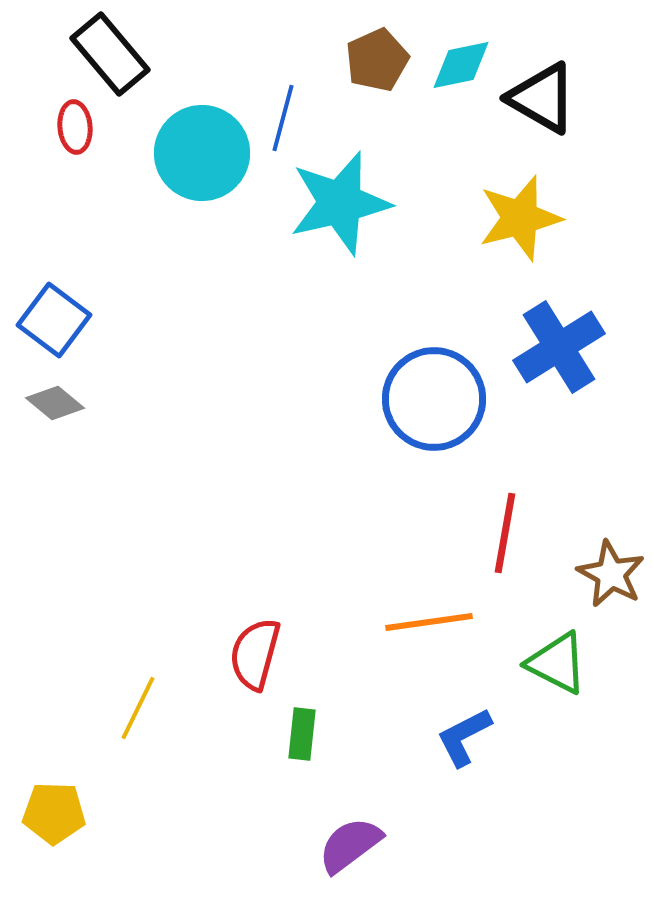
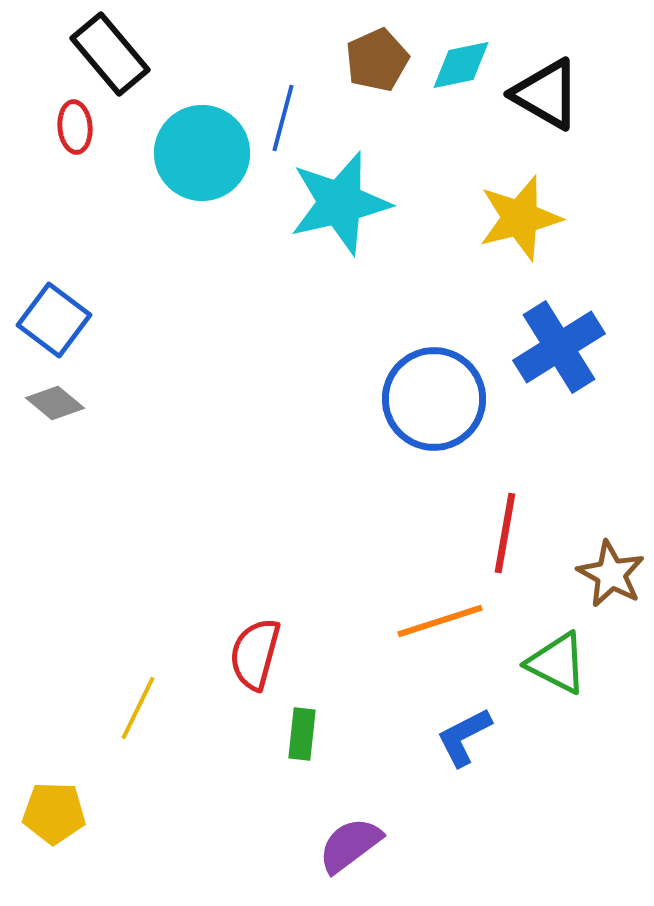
black triangle: moved 4 px right, 4 px up
orange line: moved 11 px right, 1 px up; rotated 10 degrees counterclockwise
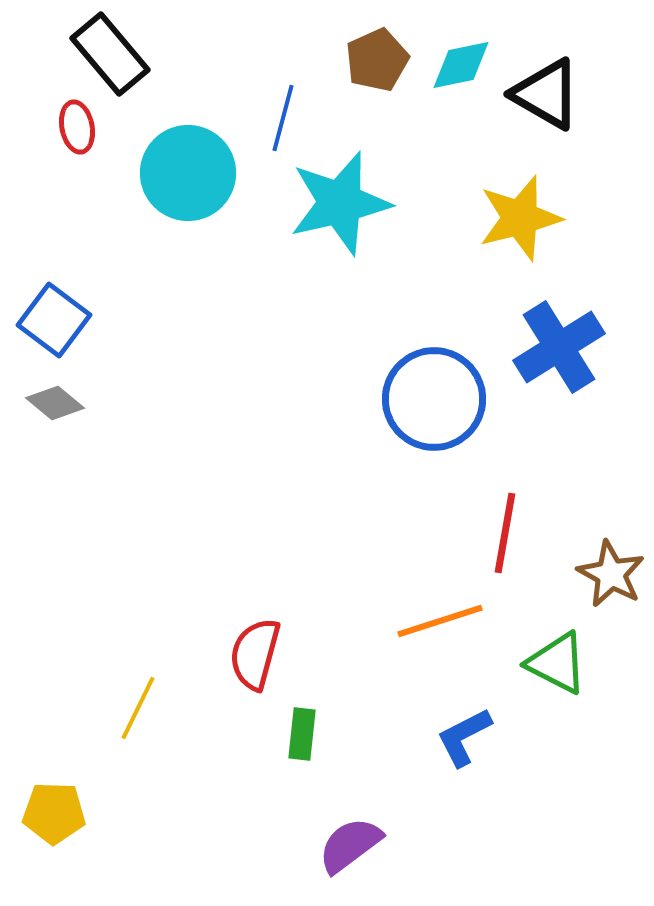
red ellipse: moved 2 px right; rotated 6 degrees counterclockwise
cyan circle: moved 14 px left, 20 px down
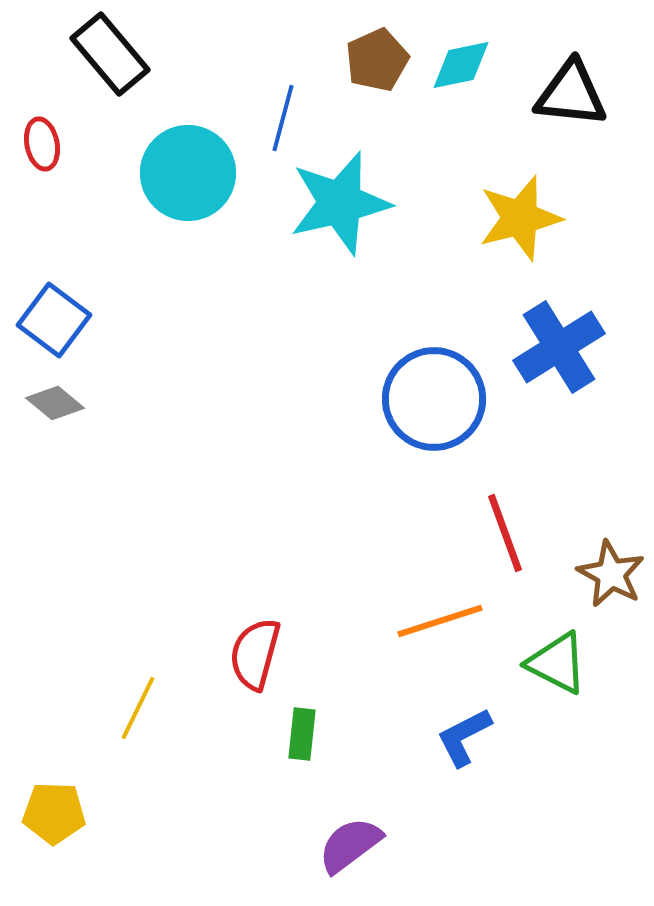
black triangle: moved 25 px right; rotated 24 degrees counterclockwise
red ellipse: moved 35 px left, 17 px down
red line: rotated 30 degrees counterclockwise
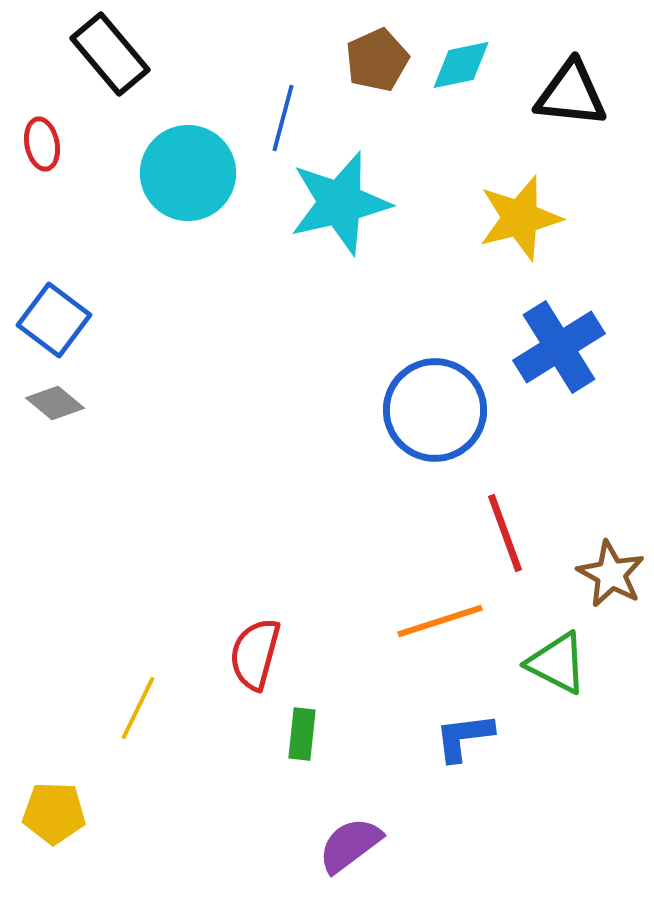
blue circle: moved 1 px right, 11 px down
blue L-shape: rotated 20 degrees clockwise
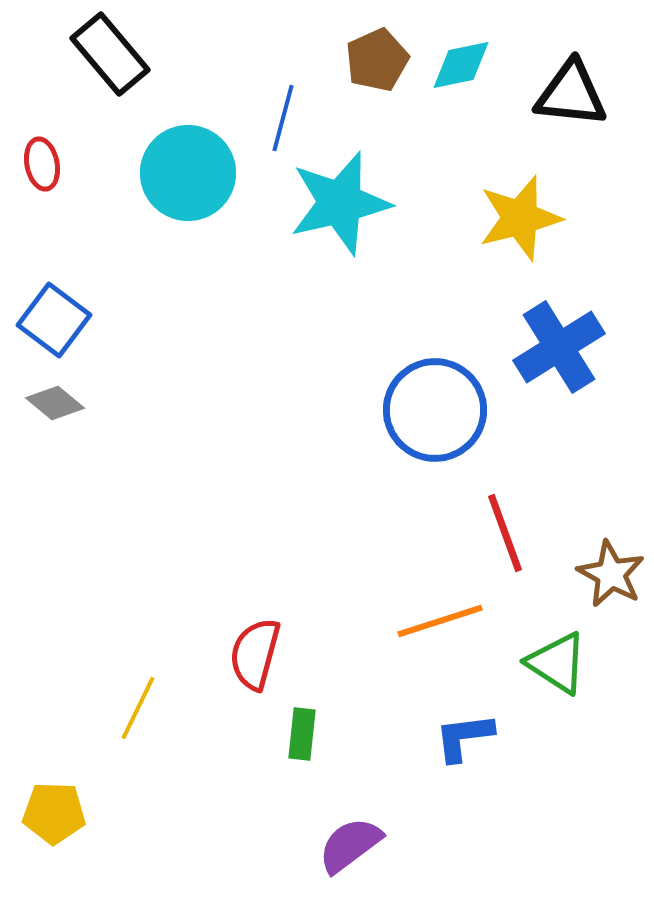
red ellipse: moved 20 px down
green triangle: rotated 6 degrees clockwise
